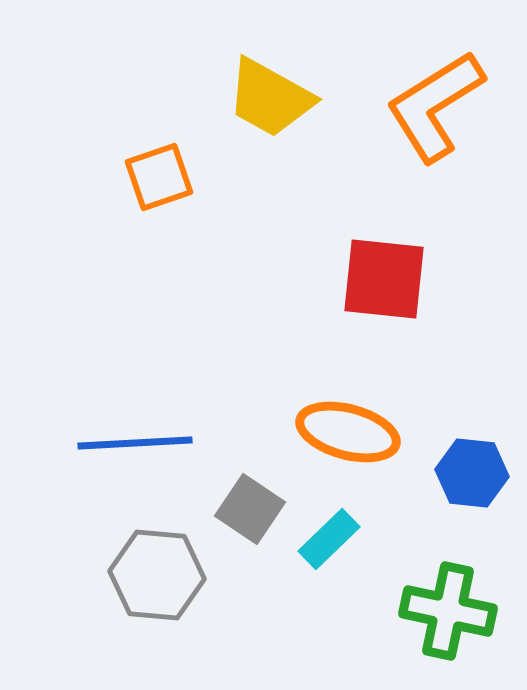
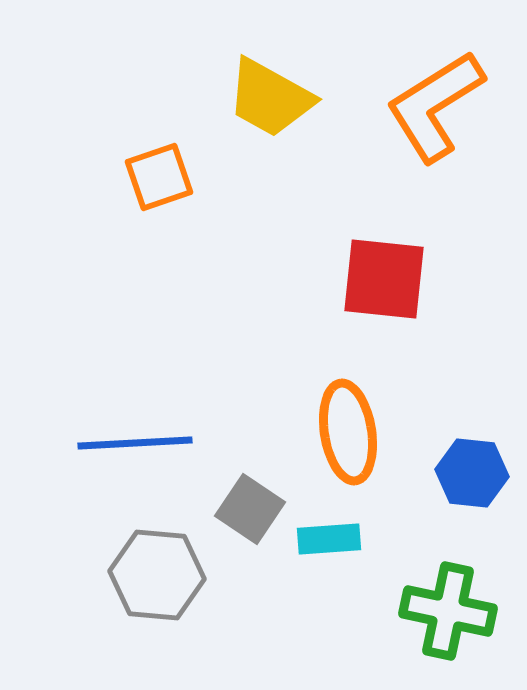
orange ellipse: rotated 66 degrees clockwise
cyan rectangle: rotated 40 degrees clockwise
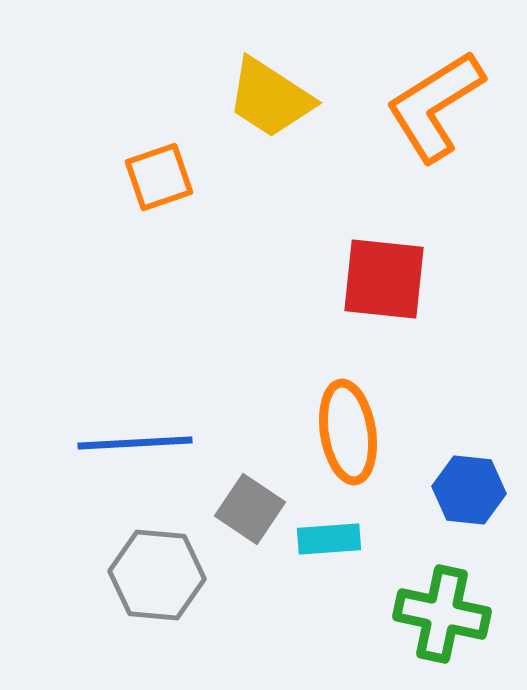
yellow trapezoid: rotated 4 degrees clockwise
blue hexagon: moved 3 px left, 17 px down
green cross: moved 6 px left, 3 px down
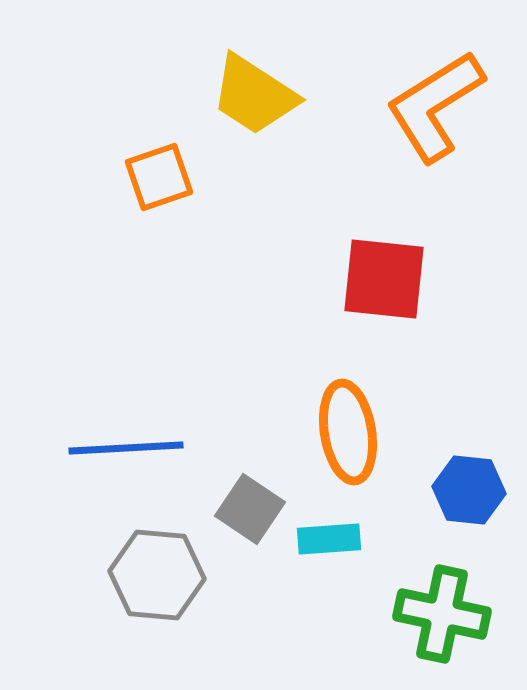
yellow trapezoid: moved 16 px left, 3 px up
blue line: moved 9 px left, 5 px down
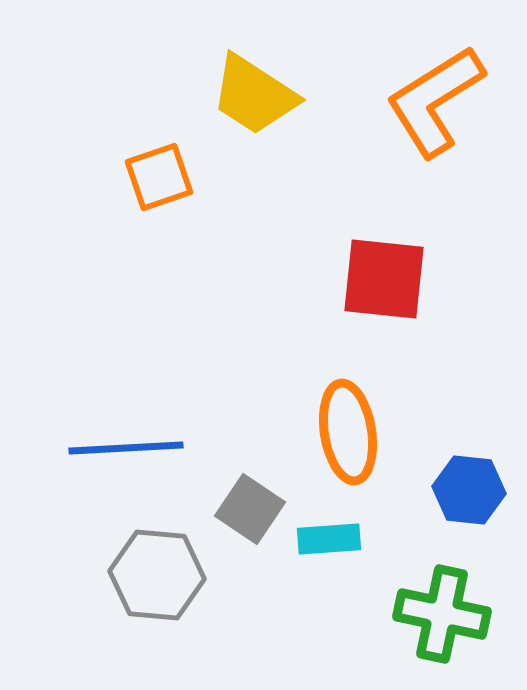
orange L-shape: moved 5 px up
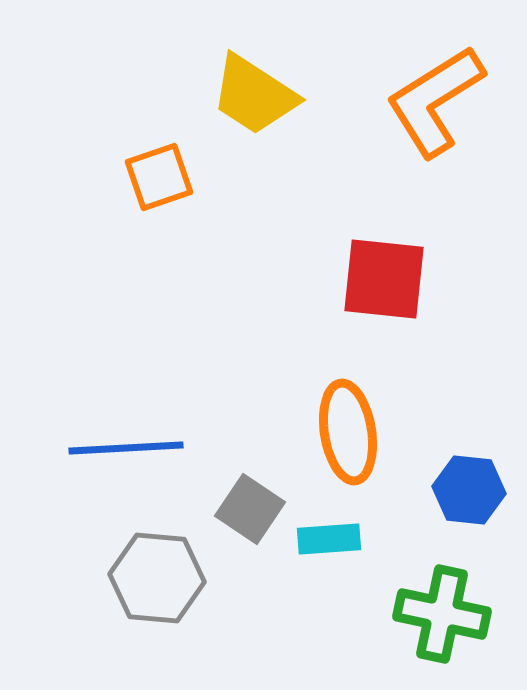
gray hexagon: moved 3 px down
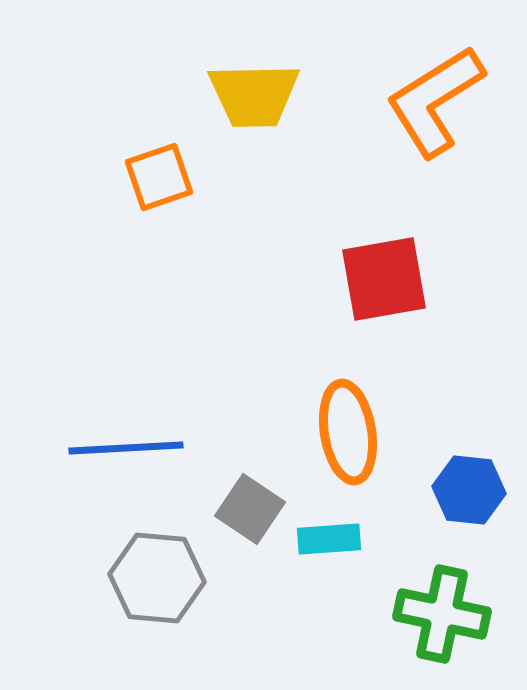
yellow trapezoid: rotated 34 degrees counterclockwise
red square: rotated 16 degrees counterclockwise
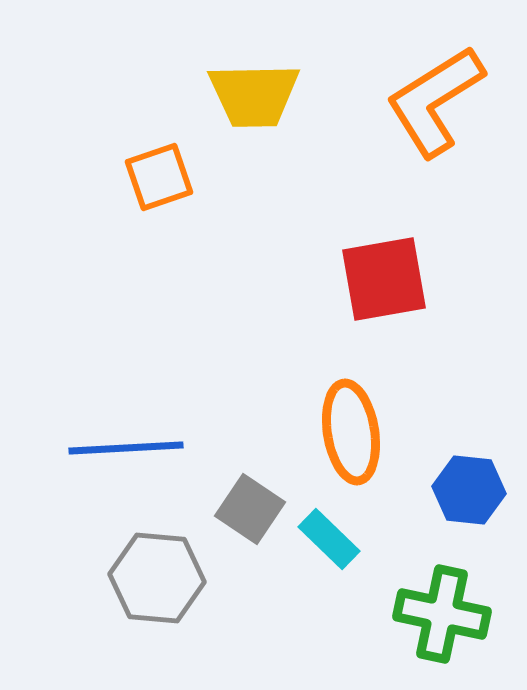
orange ellipse: moved 3 px right
cyan rectangle: rotated 48 degrees clockwise
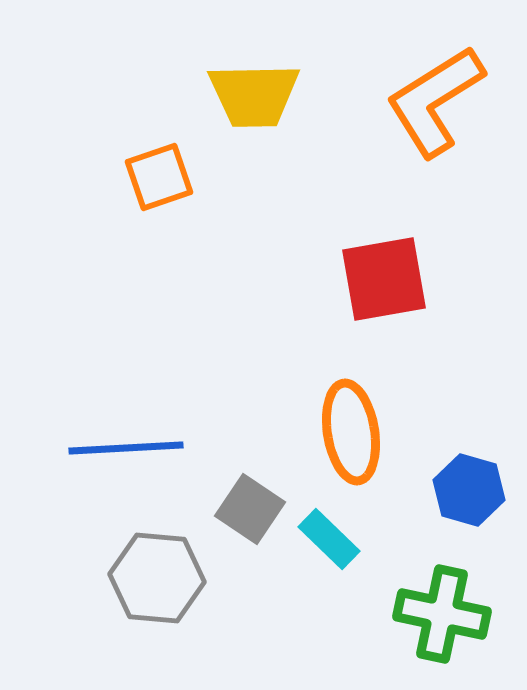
blue hexagon: rotated 10 degrees clockwise
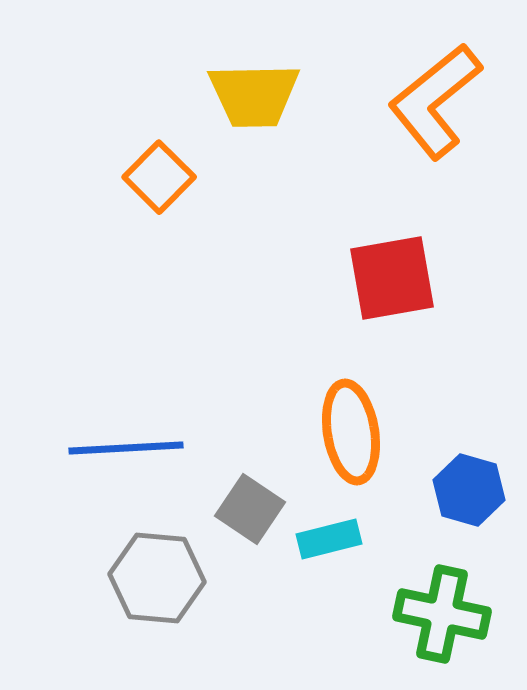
orange L-shape: rotated 7 degrees counterclockwise
orange square: rotated 26 degrees counterclockwise
red square: moved 8 px right, 1 px up
cyan rectangle: rotated 58 degrees counterclockwise
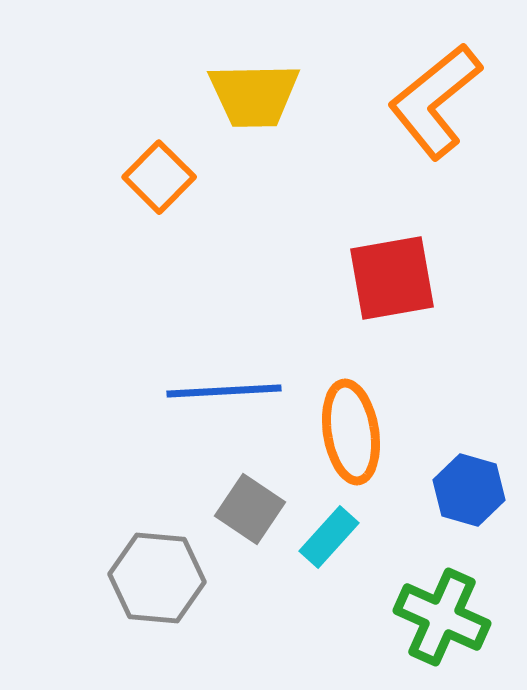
blue line: moved 98 px right, 57 px up
cyan rectangle: moved 2 px up; rotated 34 degrees counterclockwise
green cross: moved 3 px down; rotated 12 degrees clockwise
